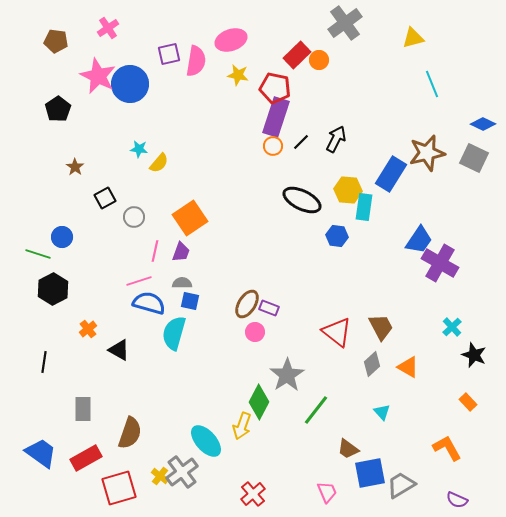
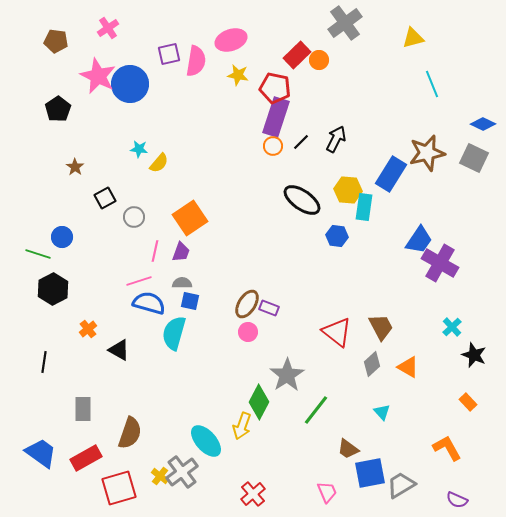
black ellipse at (302, 200): rotated 9 degrees clockwise
pink circle at (255, 332): moved 7 px left
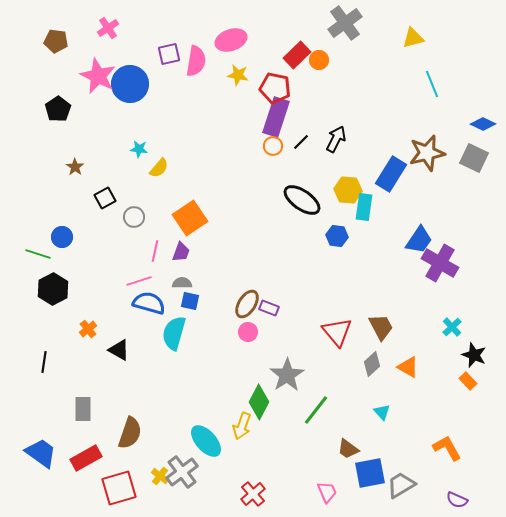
yellow semicircle at (159, 163): moved 5 px down
red triangle at (337, 332): rotated 12 degrees clockwise
orange rectangle at (468, 402): moved 21 px up
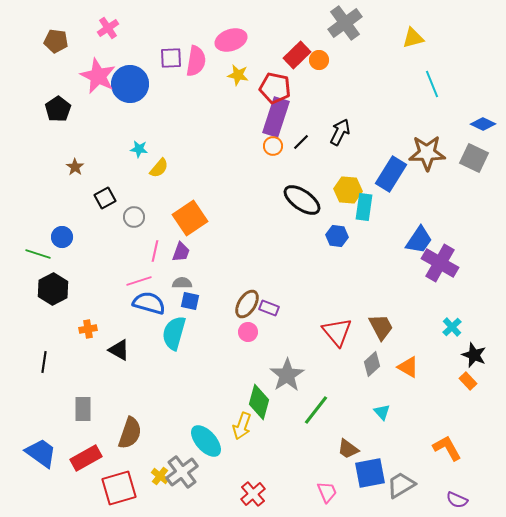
purple square at (169, 54): moved 2 px right, 4 px down; rotated 10 degrees clockwise
black arrow at (336, 139): moved 4 px right, 7 px up
brown star at (427, 153): rotated 12 degrees clockwise
orange cross at (88, 329): rotated 30 degrees clockwise
green diamond at (259, 402): rotated 12 degrees counterclockwise
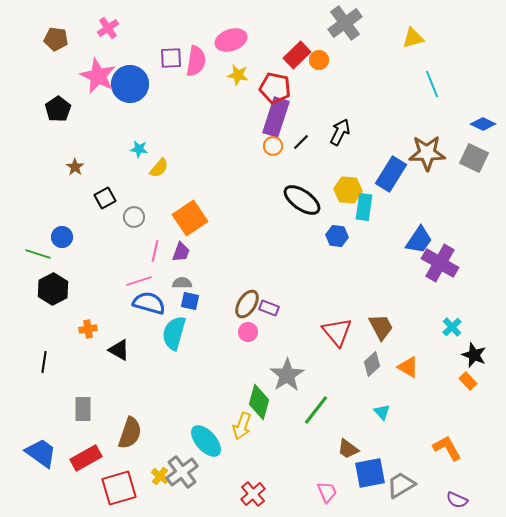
brown pentagon at (56, 41): moved 2 px up
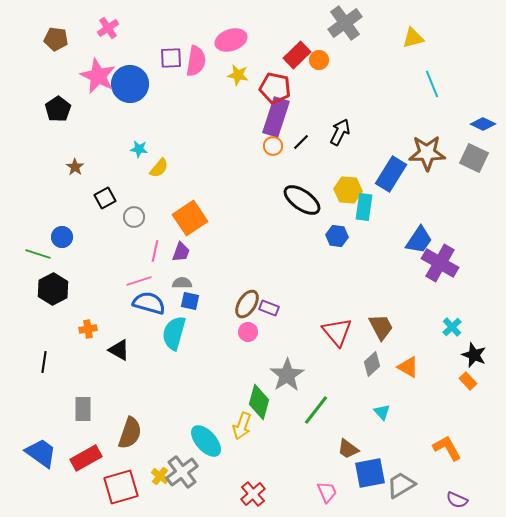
red square at (119, 488): moved 2 px right, 1 px up
